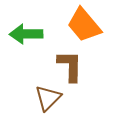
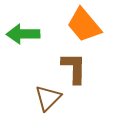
green arrow: moved 3 px left
brown L-shape: moved 4 px right, 2 px down
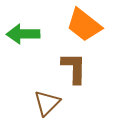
orange trapezoid: rotated 12 degrees counterclockwise
brown triangle: moved 1 px left, 5 px down
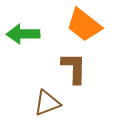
brown triangle: rotated 24 degrees clockwise
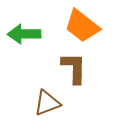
orange trapezoid: moved 2 px left, 1 px down
green arrow: moved 1 px right
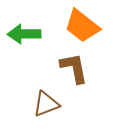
brown L-shape: rotated 12 degrees counterclockwise
brown triangle: moved 1 px left, 1 px down
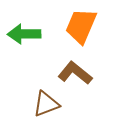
orange trapezoid: moved 1 px left; rotated 75 degrees clockwise
brown L-shape: moved 1 px right, 5 px down; rotated 40 degrees counterclockwise
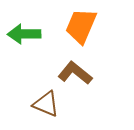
brown triangle: rotated 44 degrees clockwise
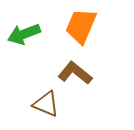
green arrow: rotated 20 degrees counterclockwise
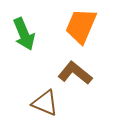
green arrow: rotated 92 degrees counterclockwise
brown triangle: moved 1 px left, 1 px up
